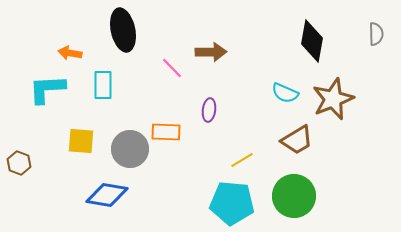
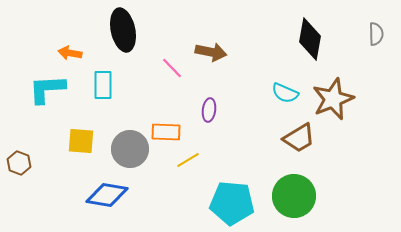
black diamond: moved 2 px left, 2 px up
brown arrow: rotated 12 degrees clockwise
brown trapezoid: moved 2 px right, 2 px up
yellow line: moved 54 px left
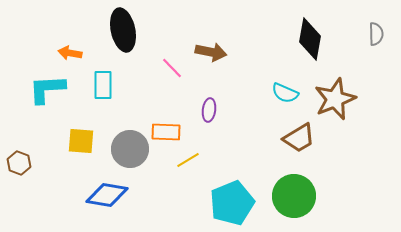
brown star: moved 2 px right
cyan pentagon: rotated 27 degrees counterclockwise
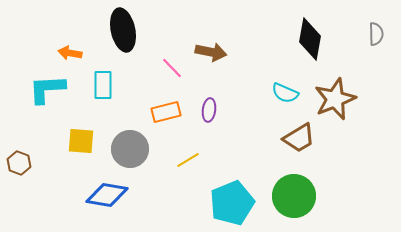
orange rectangle: moved 20 px up; rotated 16 degrees counterclockwise
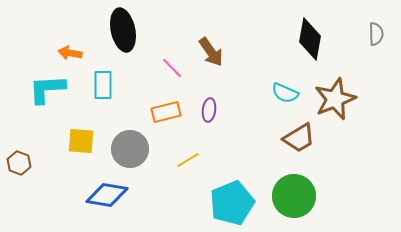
brown arrow: rotated 44 degrees clockwise
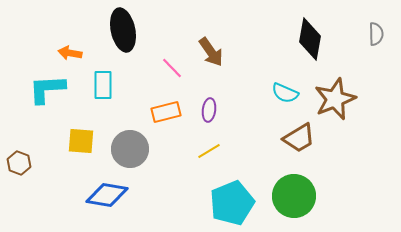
yellow line: moved 21 px right, 9 px up
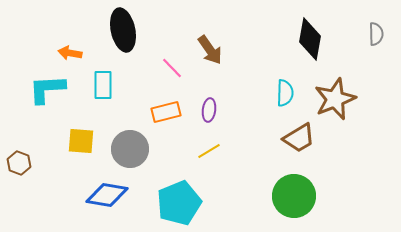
brown arrow: moved 1 px left, 2 px up
cyan semicircle: rotated 112 degrees counterclockwise
cyan pentagon: moved 53 px left
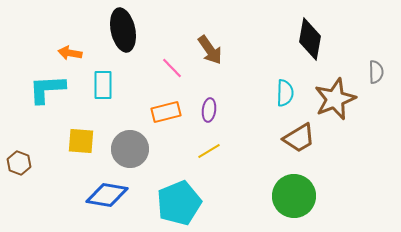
gray semicircle: moved 38 px down
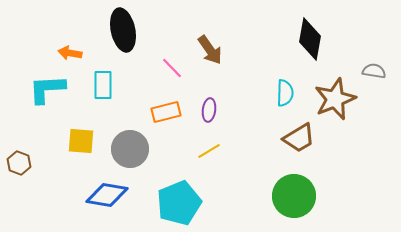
gray semicircle: moved 2 px left, 1 px up; rotated 80 degrees counterclockwise
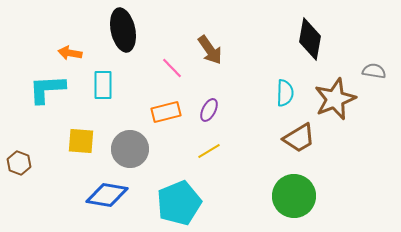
purple ellipse: rotated 20 degrees clockwise
